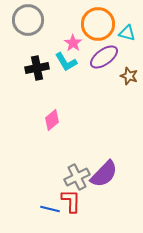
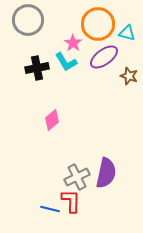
purple semicircle: moved 2 px right, 1 px up; rotated 32 degrees counterclockwise
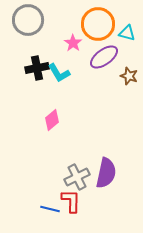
cyan L-shape: moved 7 px left, 11 px down
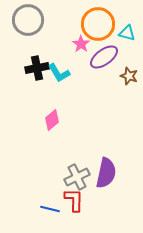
pink star: moved 8 px right, 1 px down
red L-shape: moved 3 px right, 1 px up
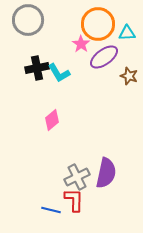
cyan triangle: rotated 18 degrees counterclockwise
blue line: moved 1 px right, 1 px down
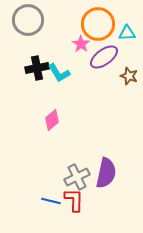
blue line: moved 9 px up
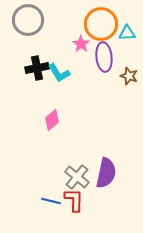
orange circle: moved 3 px right
purple ellipse: rotated 60 degrees counterclockwise
gray cross: rotated 25 degrees counterclockwise
